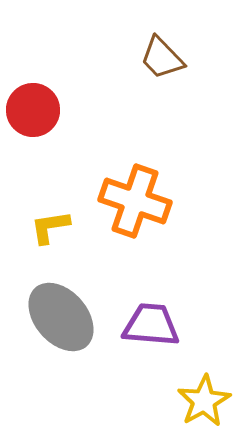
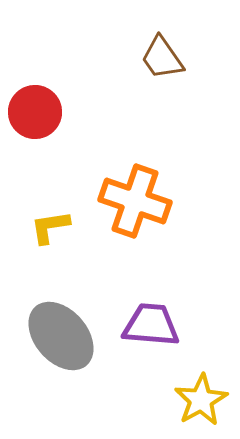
brown trapezoid: rotated 9 degrees clockwise
red circle: moved 2 px right, 2 px down
gray ellipse: moved 19 px down
yellow star: moved 3 px left, 1 px up
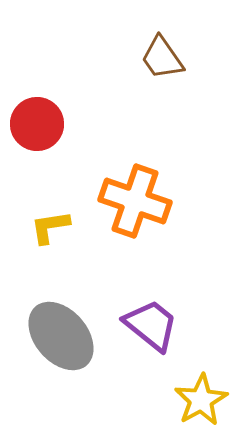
red circle: moved 2 px right, 12 px down
purple trapezoid: rotated 34 degrees clockwise
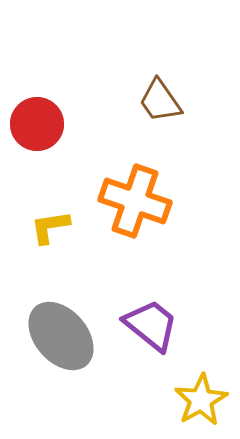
brown trapezoid: moved 2 px left, 43 px down
